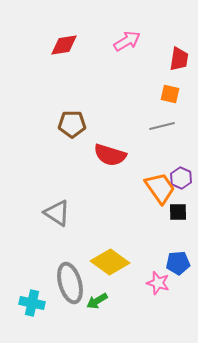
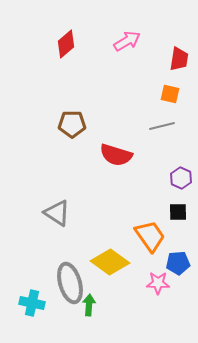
red diamond: moved 2 px right, 1 px up; rotated 32 degrees counterclockwise
red semicircle: moved 6 px right
orange trapezoid: moved 10 px left, 48 px down
pink star: rotated 15 degrees counterclockwise
green arrow: moved 8 px left, 4 px down; rotated 125 degrees clockwise
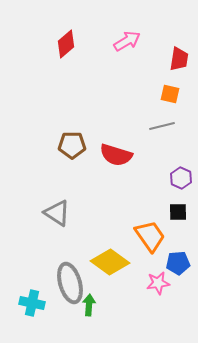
brown pentagon: moved 21 px down
pink star: rotated 10 degrees counterclockwise
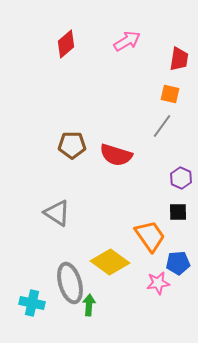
gray line: rotated 40 degrees counterclockwise
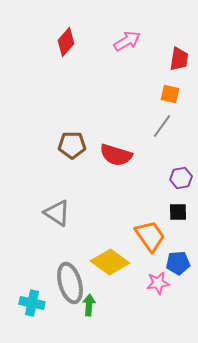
red diamond: moved 2 px up; rotated 8 degrees counterclockwise
purple hexagon: rotated 25 degrees clockwise
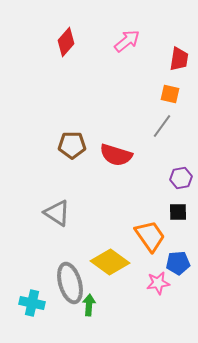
pink arrow: rotated 8 degrees counterclockwise
